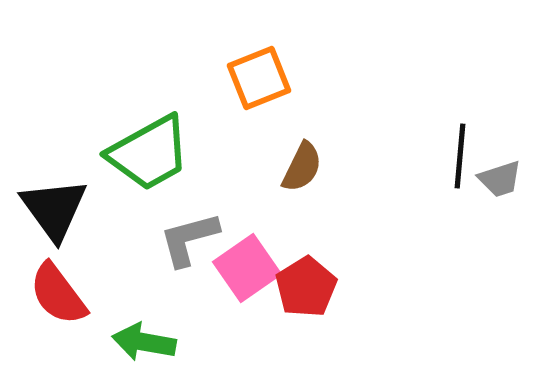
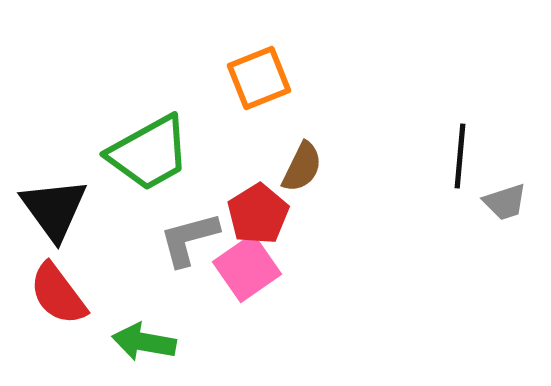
gray trapezoid: moved 5 px right, 23 px down
red pentagon: moved 48 px left, 73 px up
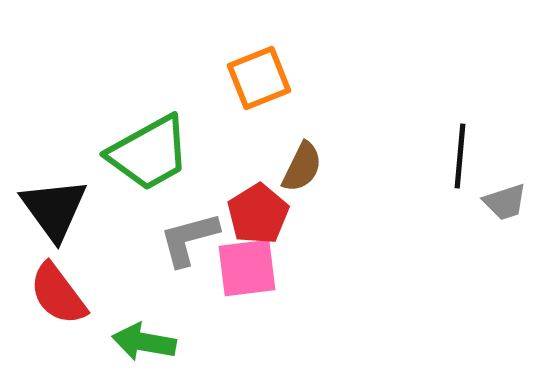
pink square: rotated 28 degrees clockwise
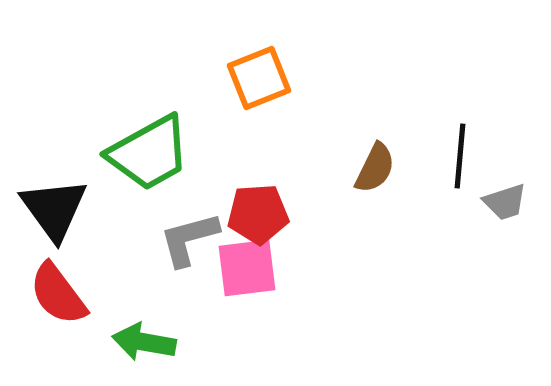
brown semicircle: moved 73 px right, 1 px down
red pentagon: rotated 28 degrees clockwise
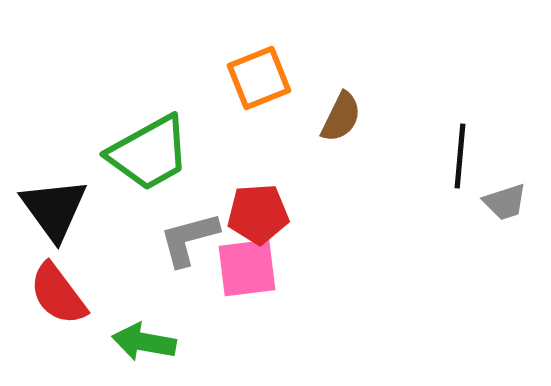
brown semicircle: moved 34 px left, 51 px up
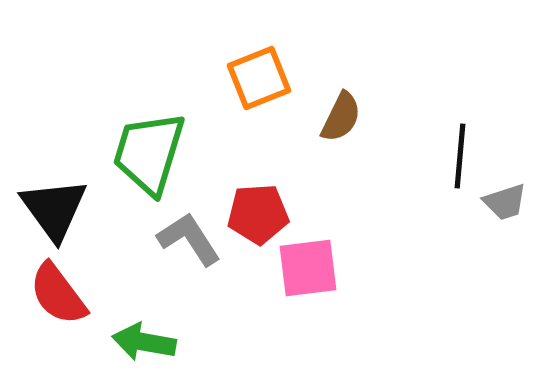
green trapezoid: rotated 136 degrees clockwise
gray L-shape: rotated 72 degrees clockwise
pink square: moved 61 px right
